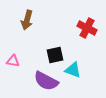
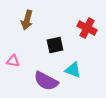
black square: moved 10 px up
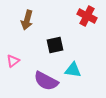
red cross: moved 12 px up
pink triangle: rotated 48 degrees counterclockwise
cyan triangle: rotated 12 degrees counterclockwise
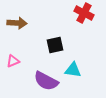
red cross: moved 3 px left, 3 px up
brown arrow: moved 10 px left, 3 px down; rotated 102 degrees counterclockwise
pink triangle: rotated 16 degrees clockwise
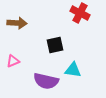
red cross: moved 4 px left
purple semicircle: rotated 15 degrees counterclockwise
